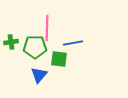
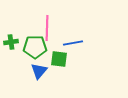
blue triangle: moved 4 px up
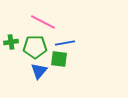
pink line: moved 4 px left, 6 px up; rotated 65 degrees counterclockwise
blue line: moved 8 px left
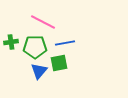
green square: moved 4 px down; rotated 18 degrees counterclockwise
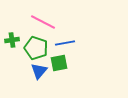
green cross: moved 1 px right, 2 px up
green pentagon: moved 1 px right, 1 px down; rotated 20 degrees clockwise
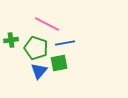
pink line: moved 4 px right, 2 px down
green cross: moved 1 px left
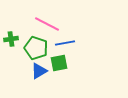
green cross: moved 1 px up
blue triangle: rotated 18 degrees clockwise
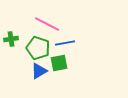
green pentagon: moved 2 px right
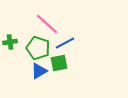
pink line: rotated 15 degrees clockwise
green cross: moved 1 px left, 3 px down
blue line: rotated 18 degrees counterclockwise
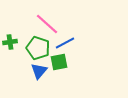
green square: moved 1 px up
blue triangle: rotated 18 degrees counterclockwise
